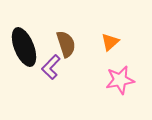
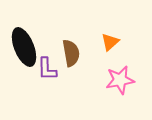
brown semicircle: moved 5 px right, 9 px down; rotated 8 degrees clockwise
purple L-shape: moved 4 px left, 2 px down; rotated 45 degrees counterclockwise
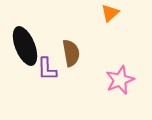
orange triangle: moved 29 px up
black ellipse: moved 1 px right, 1 px up
pink star: rotated 12 degrees counterclockwise
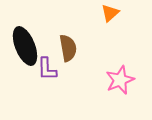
brown semicircle: moved 3 px left, 5 px up
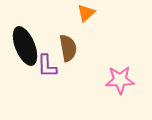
orange triangle: moved 24 px left
purple L-shape: moved 3 px up
pink star: rotated 20 degrees clockwise
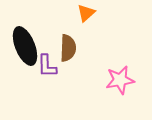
brown semicircle: rotated 12 degrees clockwise
pink star: rotated 8 degrees counterclockwise
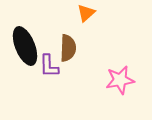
purple L-shape: moved 2 px right
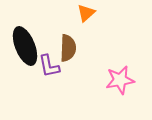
purple L-shape: rotated 10 degrees counterclockwise
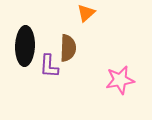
black ellipse: rotated 24 degrees clockwise
purple L-shape: rotated 15 degrees clockwise
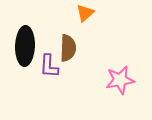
orange triangle: moved 1 px left
